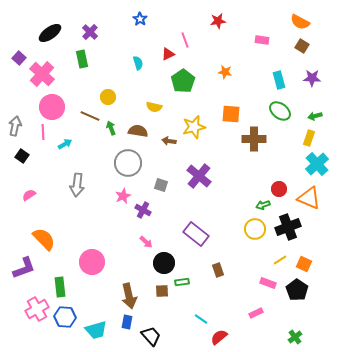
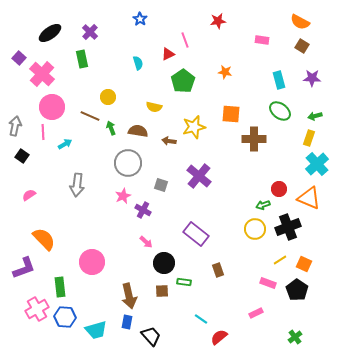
green rectangle at (182, 282): moved 2 px right; rotated 16 degrees clockwise
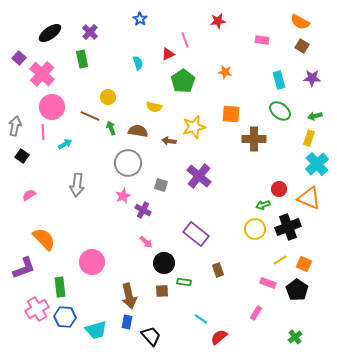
pink rectangle at (256, 313): rotated 32 degrees counterclockwise
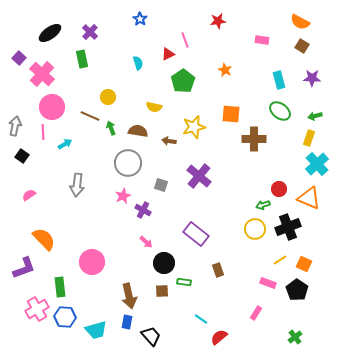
orange star at (225, 72): moved 2 px up; rotated 16 degrees clockwise
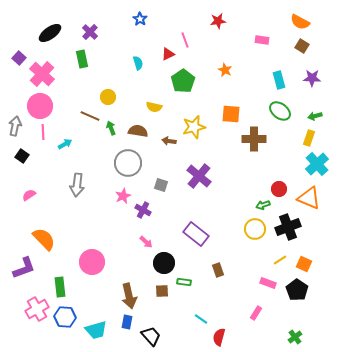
pink circle at (52, 107): moved 12 px left, 1 px up
red semicircle at (219, 337): rotated 36 degrees counterclockwise
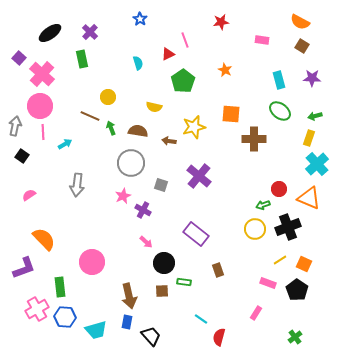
red star at (218, 21): moved 3 px right, 1 px down
gray circle at (128, 163): moved 3 px right
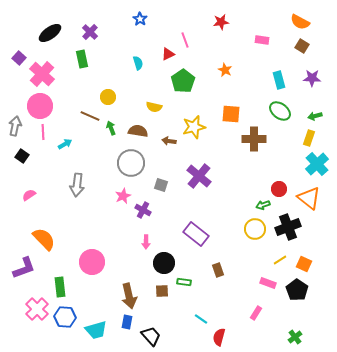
orange triangle at (309, 198): rotated 15 degrees clockwise
pink arrow at (146, 242): rotated 48 degrees clockwise
pink cross at (37, 309): rotated 15 degrees counterclockwise
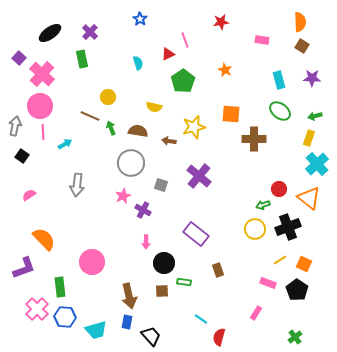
orange semicircle at (300, 22): rotated 120 degrees counterclockwise
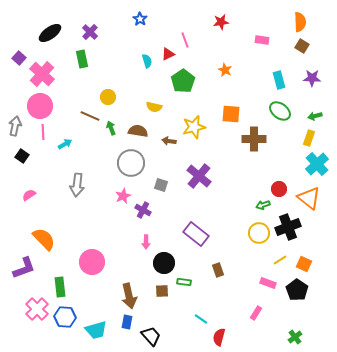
cyan semicircle at (138, 63): moved 9 px right, 2 px up
yellow circle at (255, 229): moved 4 px right, 4 px down
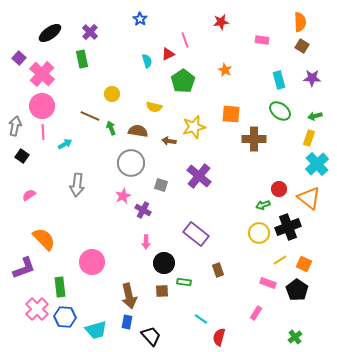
yellow circle at (108, 97): moved 4 px right, 3 px up
pink circle at (40, 106): moved 2 px right
